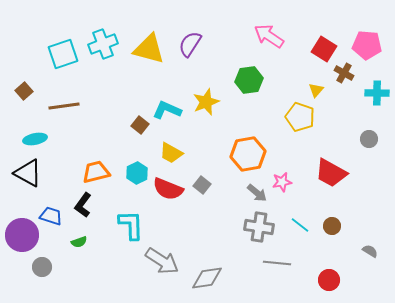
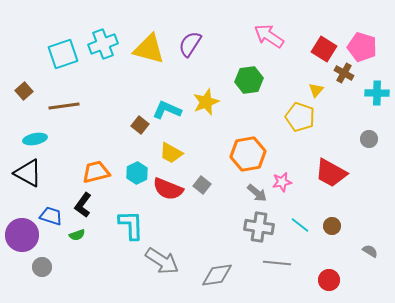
pink pentagon at (367, 45): moved 5 px left, 2 px down; rotated 12 degrees clockwise
green semicircle at (79, 242): moved 2 px left, 7 px up
gray diamond at (207, 278): moved 10 px right, 3 px up
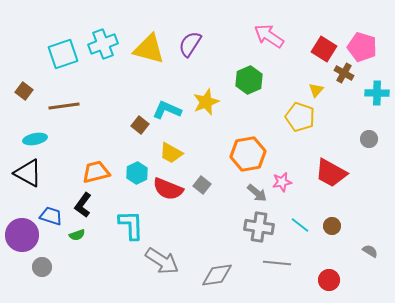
green hexagon at (249, 80): rotated 16 degrees counterclockwise
brown square at (24, 91): rotated 12 degrees counterclockwise
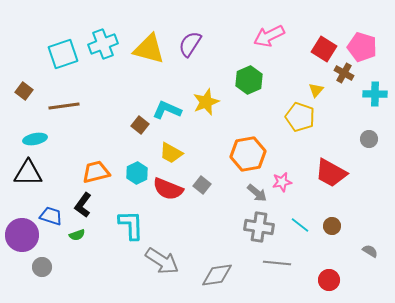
pink arrow at (269, 36): rotated 60 degrees counterclockwise
cyan cross at (377, 93): moved 2 px left, 1 px down
black triangle at (28, 173): rotated 28 degrees counterclockwise
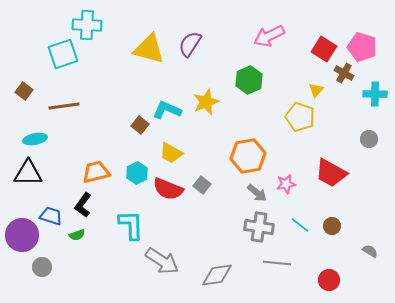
cyan cross at (103, 44): moved 16 px left, 19 px up; rotated 24 degrees clockwise
orange hexagon at (248, 154): moved 2 px down
pink star at (282, 182): moved 4 px right, 2 px down
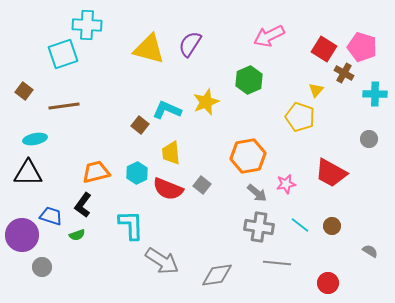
yellow trapezoid at (171, 153): rotated 55 degrees clockwise
red circle at (329, 280): moved 1 px left, 3 px down
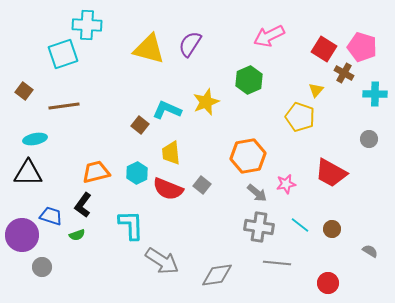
brown circle at (332, 226): moved 3 px down
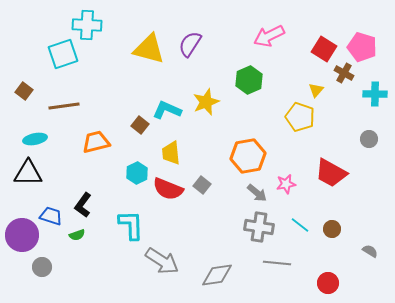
orange trapezoid at (96, 172): moved 30 px up
